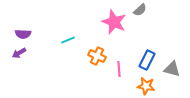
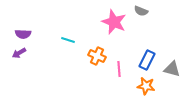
gray semicircle: moved 1 px right, 1 px down; rotated 64 degrees clockwise
cyan line: rotated 40 degrees clockwise
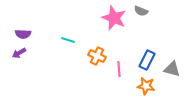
pink star: moved 4 px up
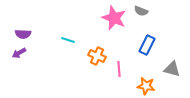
blue rectangle: moved 15 px up
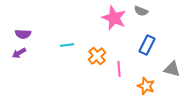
cyan line: moved 1 px left, 5 px down; rotated 24 degrees counterclockwise
orange cross: rotated 24 degrees clockwise
orange star: rotated 12 degrees clockwise
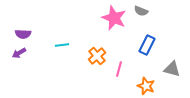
cyan line: moved 5 px left
pink line: rotated 21 degrees clockwise
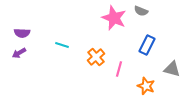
purple semicircle: moved 1 px left, 1 px up
cyan line: rotated 24 degrees clockwise
orange cross: moved 1 px left, 1 px down
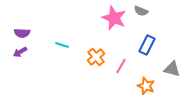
purple arrow: moved 1 px right, 1 px up
pink line: moved 2 px right, 3 px up; rotated 14 degrees clockwise
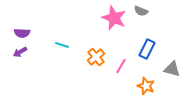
blue rectangle: moved 4 px down
